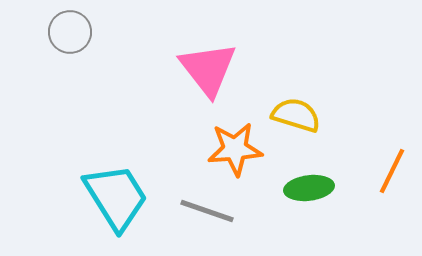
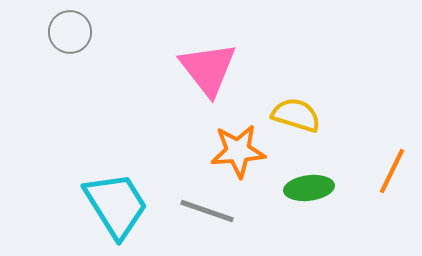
orange star: moved 3 px right, 2 px down
cyan trapezoid: moved 8 px down
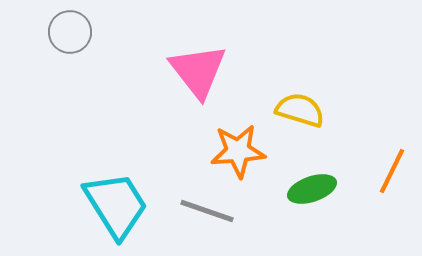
pink triangle: moved 10 px left, 2 px down
yellow semicircle: moved 4 px right, 5 px up
green ellipse: moved 3 px right, 1 px down; rotated 12 degrees counterclockwise
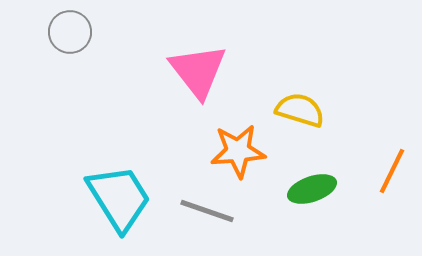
cyan trapezoid: moved 3 px right, 7 px up
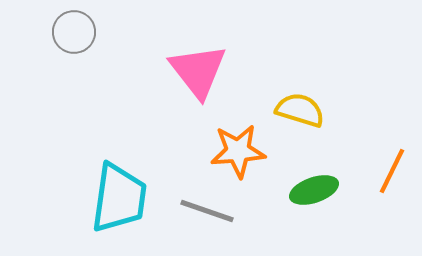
gray circle: moved 4 px right
green ellipse: moved 2 px right, 1 px down
cyan trapezoid: rotated 40 degrees clockwise
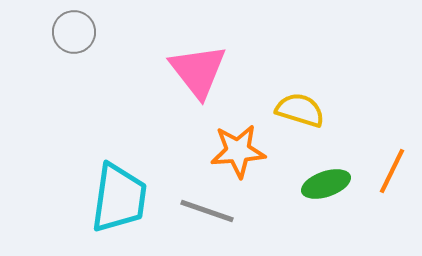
green ellipse: moved 12 px right, 6 px up
